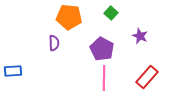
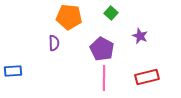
red rectangle: rotated 35 degrees clockwise
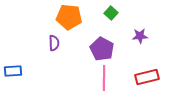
purple star: rotated 28 degrees counterclockwise
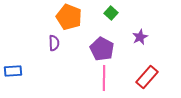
orange pentagon: rotated 15 degrees clockwise
purple star: moved 1 px down; rotated 21 degrees counterclockwise
red rectangle: rotated 35 degrees counterclockwise
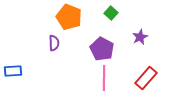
red rectangle: moved 1 px left, 1 px down
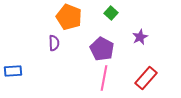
pink line: rotated 10 degrees clockwise
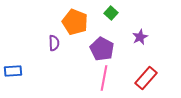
orange pentagon: moved 6 px right, 5 px down
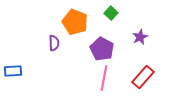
red rectangle: moved 3 px left, 1 px up
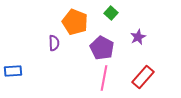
purple star: moved 2 px left
purple pentagon: moved 1 px up
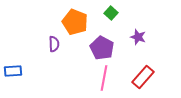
purple star: rotated 28 degrees counterclockwise
purple semicircle: moved 1 px down
